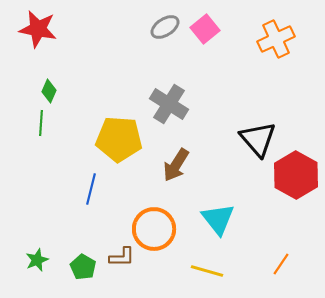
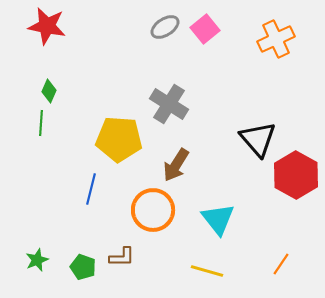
red star: moved 9 px right, 3 px up
orange circle: moved 1 px left, 19 px up
green pentagon: rotated 10 degrees counterclockwise
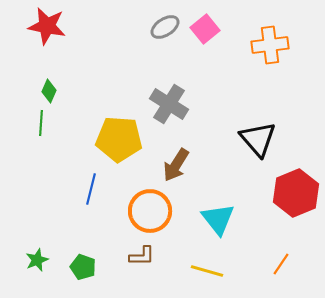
orange cross: moved 6 px left, 6 px down; rotated 18 degrees clockwise
red hexagon: moved 18 px down; rotated 9 degrees clockwise
orange circle: moved 3 px left, 1 px down
brown L-shape: moved 20 px right, 1 px up
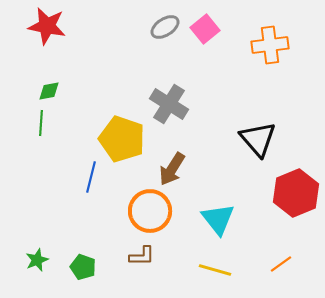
green diamond: rotated 55 degrees clockwise
yellow pentagon: moved 3 px right; rotated 15 degrees clockwise
brown arrow: moved 4 px left, 4 px down
blue line: moved 12 px up
orange line: rotated 20 degrees clockwise
yellow line: moved 8 px right, 1 px up
